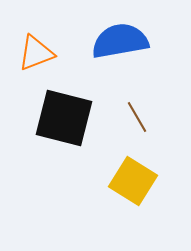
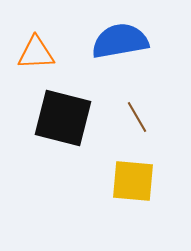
orange triangle: rotated 18 degrees clockwise
black square: moved 1 px left
yellow square: rotated 27 degrees counterclockwise
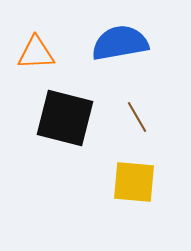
blue semicircle: moved 2 px down
black square: moved 2 px right
yellow square: moved 1 px right, 1 px down
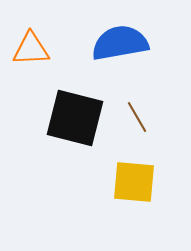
orange triangle: moved 5 px left, 4 px up
black square: moved 10 px right
